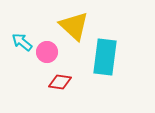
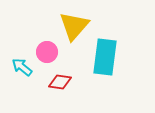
yellow triangle: rotated 28 degrees clockwise
cyan arrow: moved 25 px down
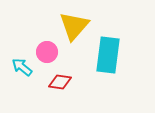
cyan rectangle: moved 3 px right, 2 px up
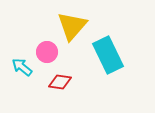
yellow triangle: moved 2 px left
cyan rectangle: rotated 33 degrees counterclockwise
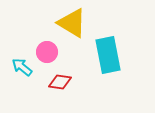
yellow triangle: moved 3 px up; rotated 40 degrees counterclockwise
cyan rectangle: rotated 15 degrees clockwise
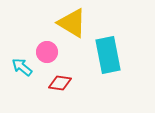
red diamond: moved 1 px down
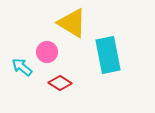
red diamond: rotated 25 degrees clockwise
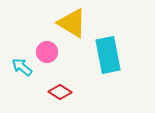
red diamond: moved 9 px down
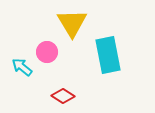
yellow triangle: rotated 28 degrees clockwise
red diamond: moved 3 px right, 4 px down
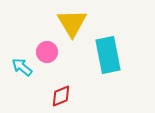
red diamond: moved 2 px left; rotated 55 degrees counterclockwise
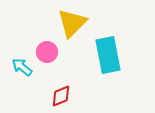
yellow triangle: rotated 16 degrees clockwise
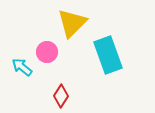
cyan rectangle: rotated 9 degrees counterclockwise
red diamond: rotated 35 degrees counterclockwise
